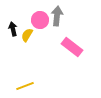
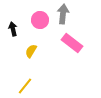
gray arrow: moved 6 px right, 2 px up
yellow semicircle: moved 4 px right, 16 px down
pink rectangle: moved 4 px up
yellow line: rotated 30 degrees counterclockwise
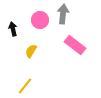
pink rectangle: moved 3 px right, 2 px down
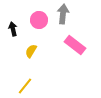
pink circle: moved 1 px left
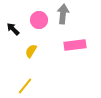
black arrow: rotated 32 degrees counterclockwise
pink rectangle: rotated 45 degrees counterclockwise
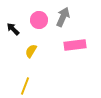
gray arrow: moved 3 px down; rotated 18 degrees clockwise
yellow line: rotated 18 degrees counterclockwise
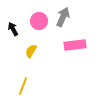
pink circle: moved 1 px down
black arrow: rotated 16 degrees clockwise
yellow line: moved 2 px left
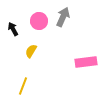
pink rectangle: moved 11 px right, 17 px down
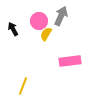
gray arrow: moved 2 px left, 1 px up
yellow semicircle: moved 15 px right, 17 px up
pink rectangle: moved 16 px left, 1 px up
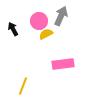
yellow semicircle: rotated 32 degrees clockwise
pink rectangle: moved 7 px left, 3 px down
